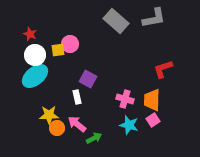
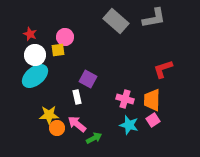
pink circle: moved 5 px left, 7 px up
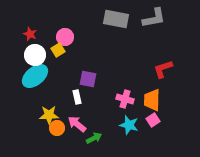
gray rectangle: moved 2 px up; rotated 30 degrees counterclockwise
yellow square: rotated 24 degrees counterclockwise
purple square: rotated 18 degrees counterclockwise
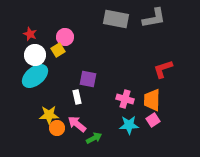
cyan star: rotated 18 degrees counterclockwise
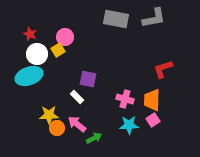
white circle: moved 2 px right, 1 px up
cyan ellipse: moved 6 px left; rotated 20 degrees clockwise
white rectangle: rotated 32 degrees counterclockwise
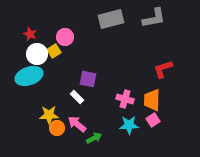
gray rectangle: moved 5 px left; rotated 25 degrees counterclockwise
yellow square: moved 4 px left, 1 px down
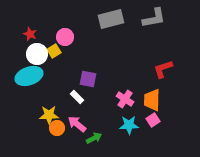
pink cross: rotated 18 degrees clockwise
